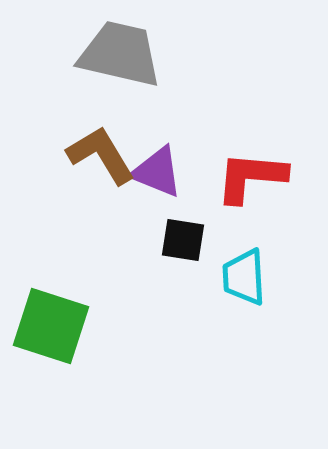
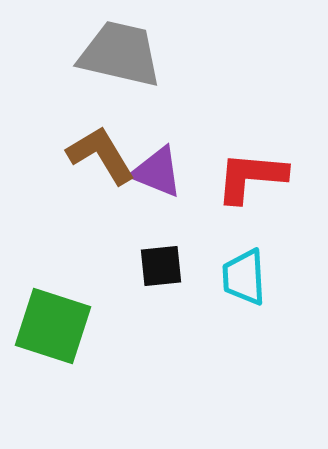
black square: moved 22 px left, 26 px down; rotated 15 degrees counterclockwise
green square: moved 2 px right
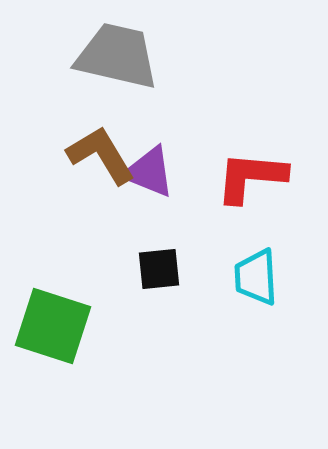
gray trapezoid: moved 3 px left, 2 px down
purple triangle: moved 8 px left
black square: moved 2 px left, 3 px down
cyan trapezoid: moved 12 px right
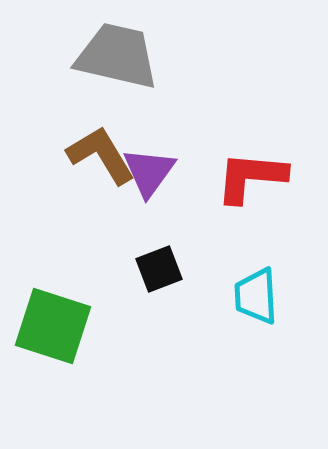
purple triangle: rotated 44 degrees clockwise
black square: rotated 15 degrees counterclockwise
cyan trapezoid: moved 19 px down
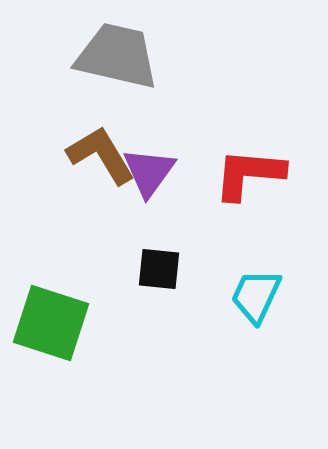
red L-shape: moved 2 px left, 3 px up
black square: rotated 27 degrees clockwise
cyan trapezoid: rotated 28 degrees clockwise
green square: moved 2 px left, 3 px up
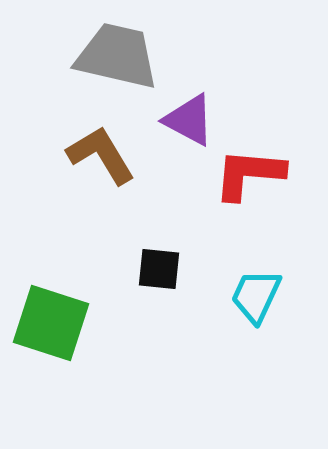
purple triangle: moved 40 px right, 52 px up; rotated 38 degrees counterclockwise
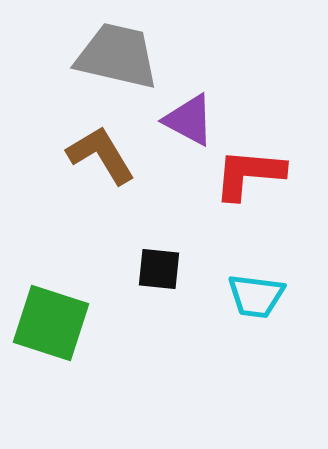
cyan trapezoid: rotated 108 degrees counterclockwise
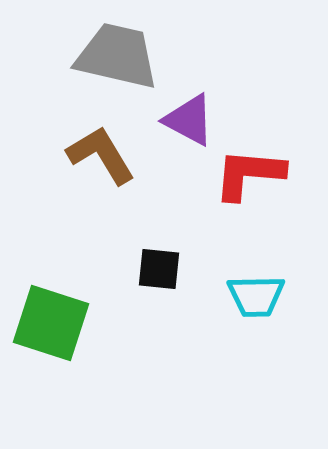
cyan trapezoid: rotated 8 degrees counterclockwise
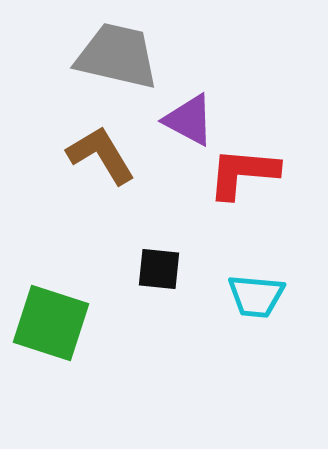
red L-shape: moved 6 px left, 1 px up
cyan trapezoid: rotated 6 degrees clockwise
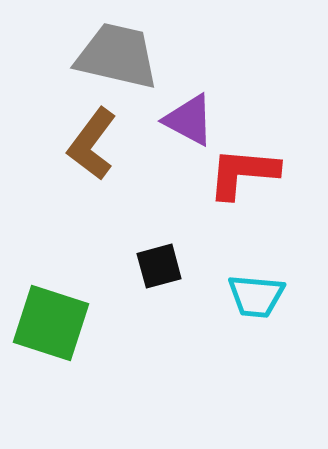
brown L-shape: moved 9 px left, 11 px up; rotated 112 degrees counterclockwise
black square: moved 3 px up; rotated 21 degrees counterclockwise
